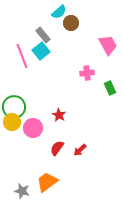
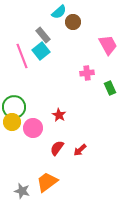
brown circle: moved 2 px right, 1 px up
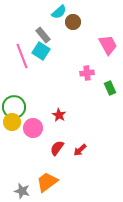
cyan square: rotated 18 degrees counterclockwise
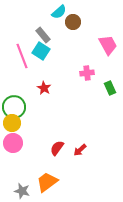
red star: moved 15 px left, 27 px up
yellow circle: moved 1 px down
pink circle: moved 20 px left, 15 px down
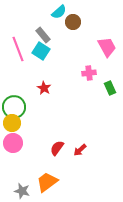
pink trapezoid: moved 1 px left, 2 px down
pink line: moved 4 px left, 7 px up
pink cross: moved 2 px right
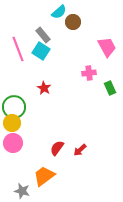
orange trapezoid: moved 3 px left, 6 px up
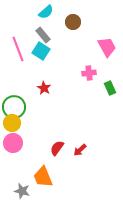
cyan semicircle: moved 13 px left
orange trapezoid: moved 1 px left, 1 px down; rotated 75 degrees counterclockwise
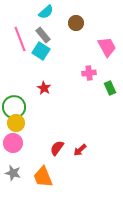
brown circle: moved 3 px right, 1 px down
pink line: moved 2 px right, 10 px up
yellow circle: moved 4 px right
gray star: moved 9 px left, 18 px up
